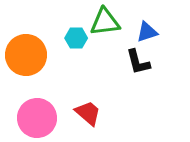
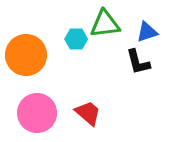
green triangle: moved 2 px down
cyan hexagon: moved 1 px down
pink circle: moved 5 px up
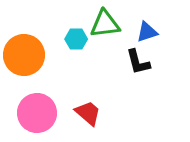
orange circle: moved 2 px left
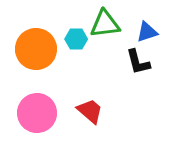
orange circle: moved 12 px right, 6 px up
red trapezoid: moved 2 px right, 2 px up
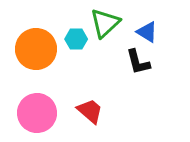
green triangle: moved 1 px up; rotated 36 degrees counterclockwise
blue triangle: rotated 50 degrees clockwise
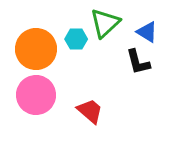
pink circle: moved 1 px left, 18 px up
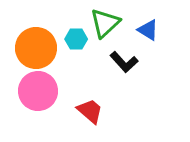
blue triangle: moved 1 px right, 2 px up
orange circle: moved 1 px up
black L-shape: moved 14 px left; rotated 28 degrees counterclockwise
pink circle: moved 2 px right, 4 px up
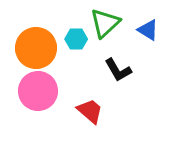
black L-shape: moved 6 px left, 8 px down; rotated 12 degrees clockwise
